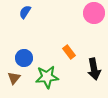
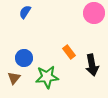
black arrow: moved 2 px left, 4 px up
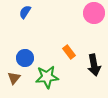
blue circle: moved 1 px right
black arrow: moved 2 px right
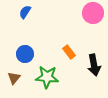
pink circle: moved 1 px left
blue circle: moved 4 px up
green star: rotated 10 degrees clockwise
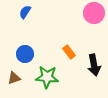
pink circle: moved 1 px right
brown triangle: rotated 32 degrees clockwise
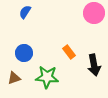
blue circle: moved 1 px left, 1 px up
